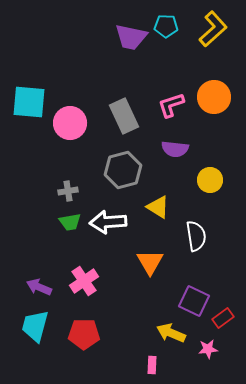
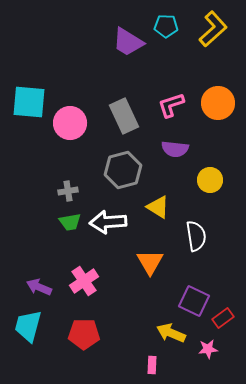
purple trapezoid: moved 3 px left, 5 px down; rotated 20 degrees clockwise
orange circle: moved 4 px right, 6 px down
cyan trapezoid: moved 7 px left
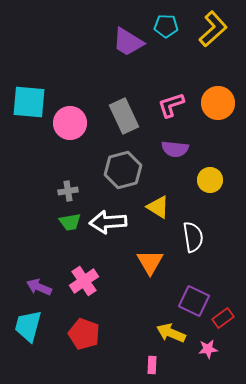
white semicircle: moved 3 px left, 1 px down
red pentagon: rotated 20 degrees clockwise
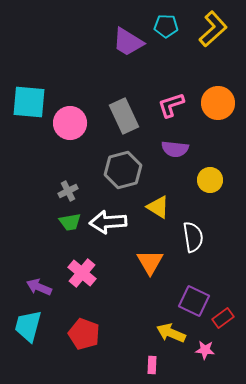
gray cross: rotated 18 degrees counterclockwise
pink cross: moved 2 px left, 8 px up; rotated 16 degrees counterclockwise
pink star: moved 3 px left, 1 px down; rotated 12 degrees clockwise
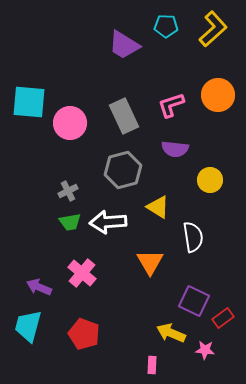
purple trapezoid: moved 4 px left, 3 px down
orange circle: moved 8 px up
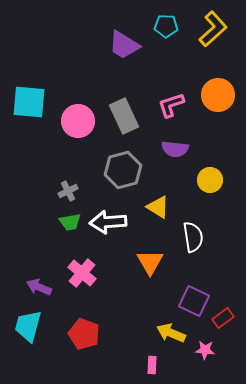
pink circle: moved 8 px right, 2 px up
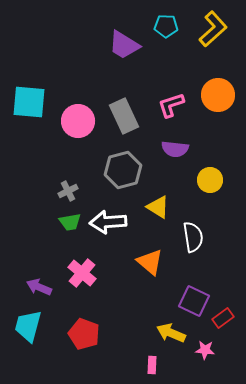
orange triangle: rotated 20 degrees counterclockwise
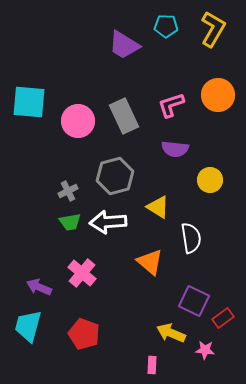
yellow L-shape: rotated 18 degrees counterclockwise
gray hexagon: moved 8 px left, 6 px down
white semicircle: moved 2 px left, 1 px down
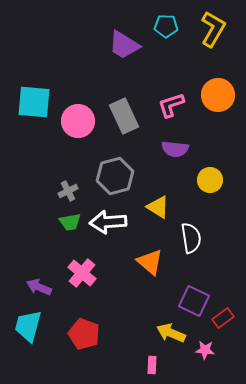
cyan square: moved 5 px right
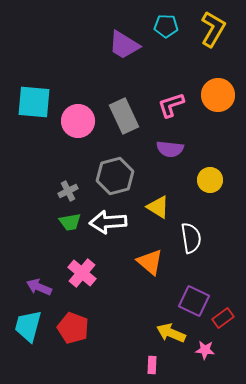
purple semicircle: moved 5 px left
red pentagon: moved 11 px left, 6 px up
